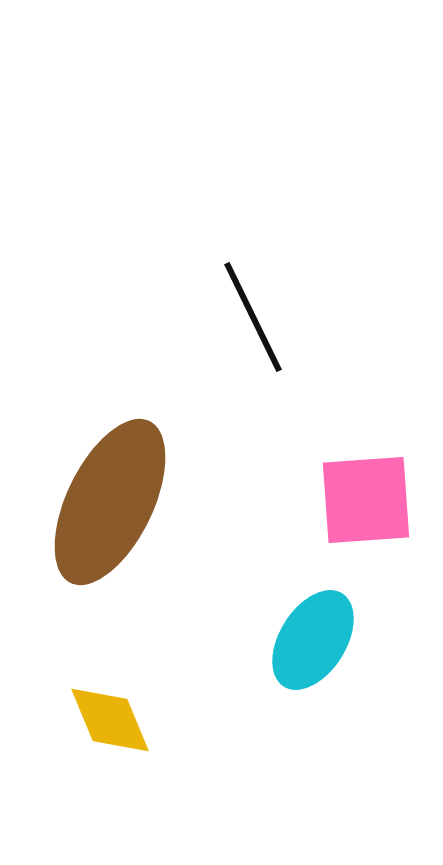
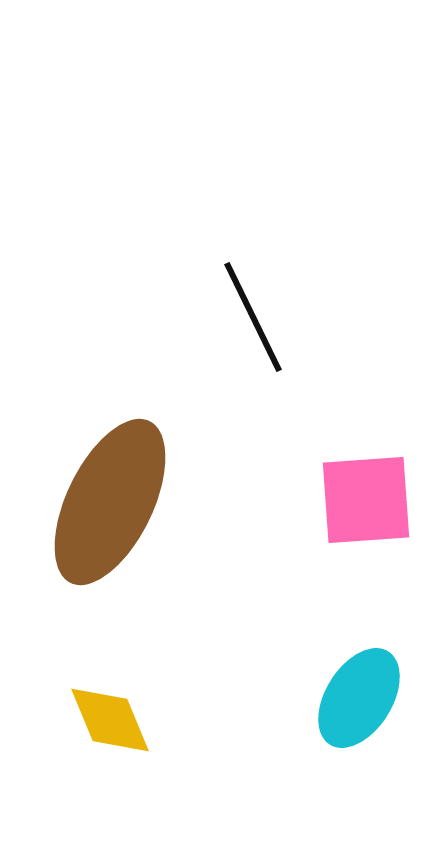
cyan ellipse: moved 46 px right, 58 px down
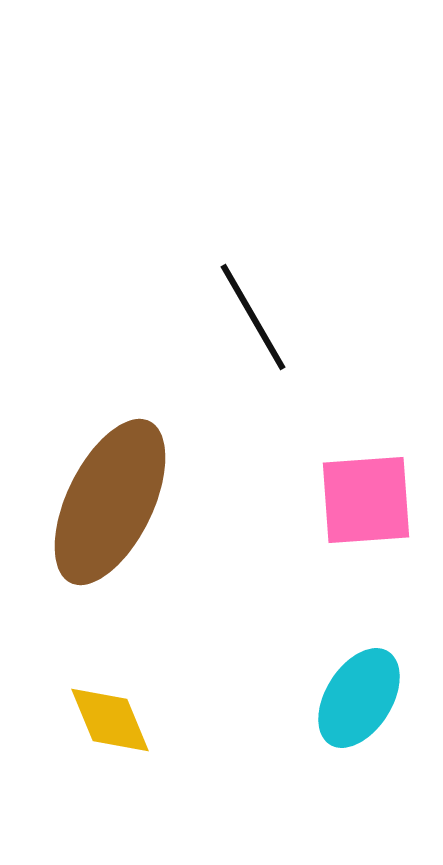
black line: rotated 4 degrees counterclockwise
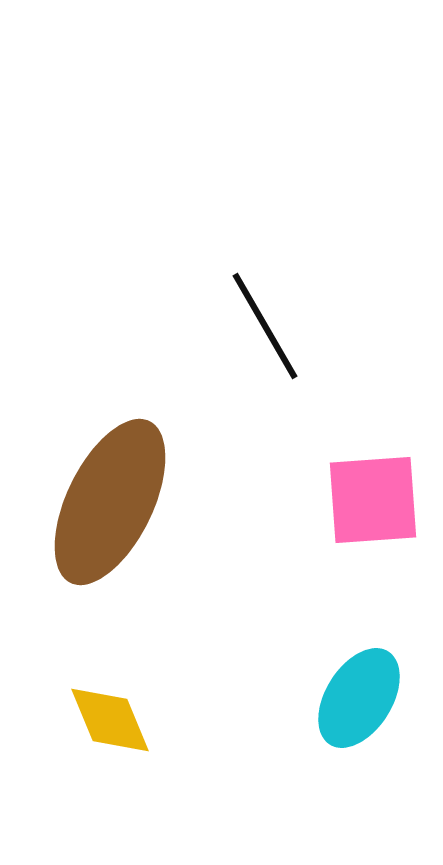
black line: moved 12 px right, 9 px down
pink square: moved 7 px right
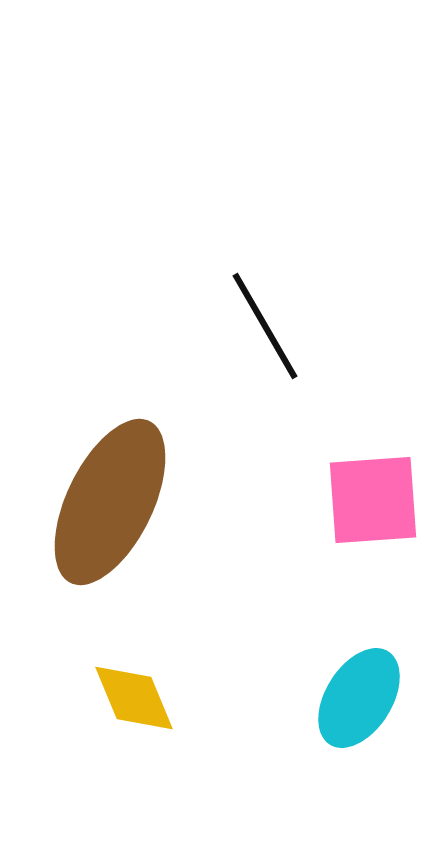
yellow diamond: moved 24 px right, 22 px up
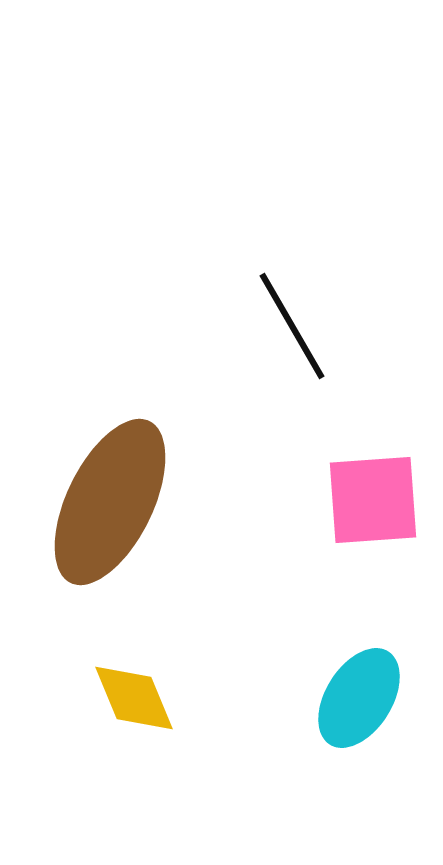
black line: moved 27 px right
